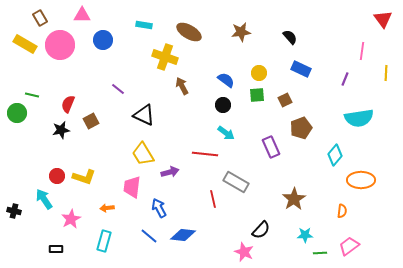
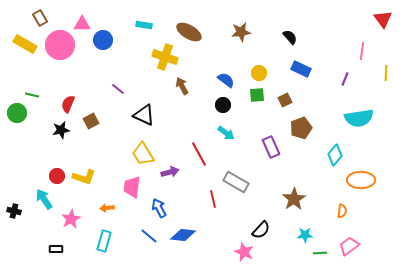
pink triangle at (82, 15): moved 9 px down
red line at (205, 154): moved 6 px left; rotated 55 degrees clockwise
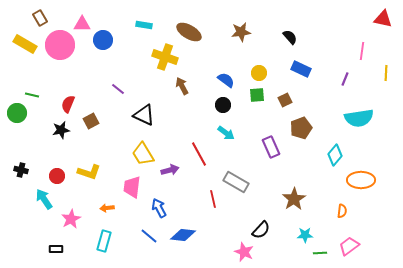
red triangle at (383, 19): rotated 42 degrees counterclockwise
purple arrow at (170, 172): moved 2 px up
yellow L-shape at (84, 177): moved 5 px right, 5 px up
black cross at (14, 211): moved 7 px right, 41 px up
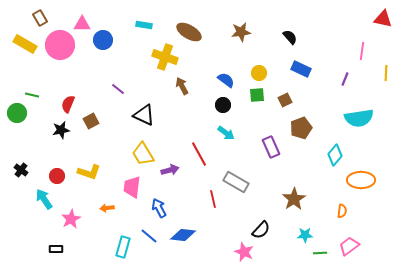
black cross at (21, 170): rotated 24 degrees clockwise
cyan rectangle at (104, 241): moved 19 px right, 6 px down
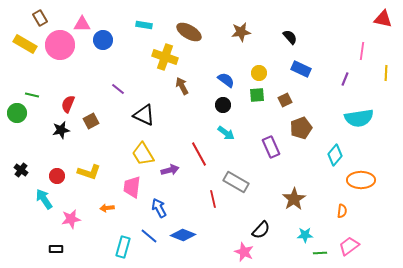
pink star at (71, 219): rotated 18 degrees clockwise
blue diamond at (183, 235): rotated 15 degrees clockwise
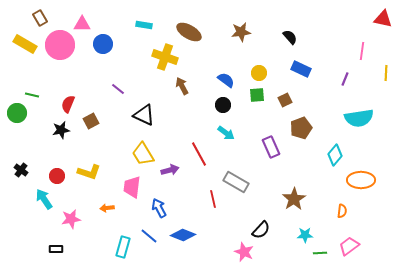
blue circle at (103, 40): moved 4 px down
